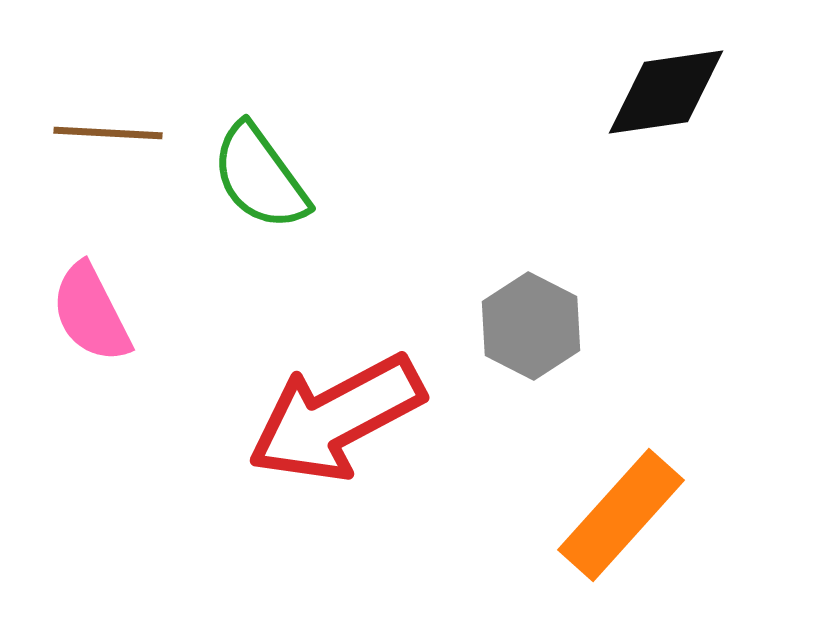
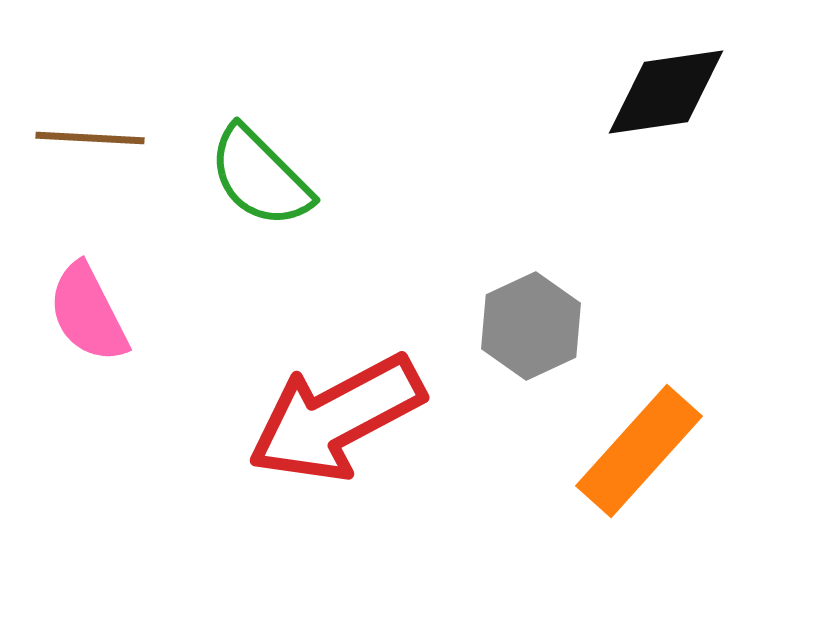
brown line: moved 18 px left, 5 px down
green semicircle: rotated 9 degrees counterclockwise
pink semicircle: moved 3 px left
gray hexagon: rotated 8 degrees clockwise
orange rectangle: moved 18 px right, 64 px up
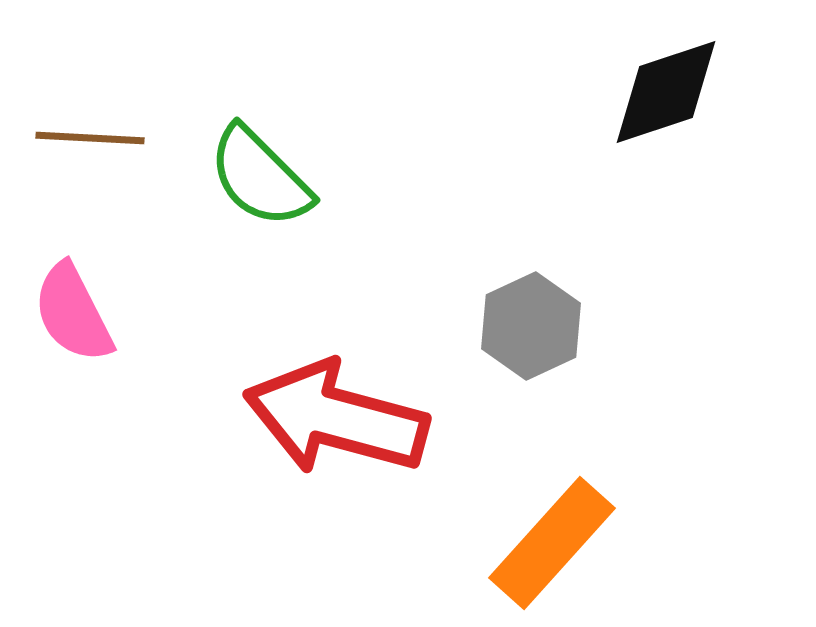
black diamond: rotated 10 degrees counterclockwise
pink semicircle: moved 15 px left
red arrow: rotated 43 degrees clockwise
orange rectangle: moved 87 px left, 92 px down
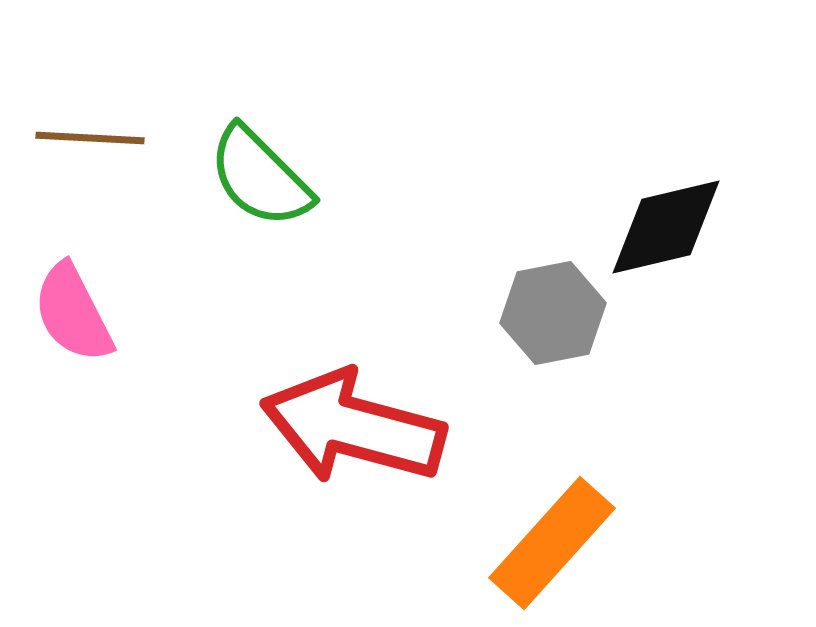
black diamond: moved 135 px down; rotated 5 degrees clockwise
gray hexagon: moved 22 px right, 13 px up; rotated 14 degrees clockwise
red arrow: moved 17 px right, 9 px down
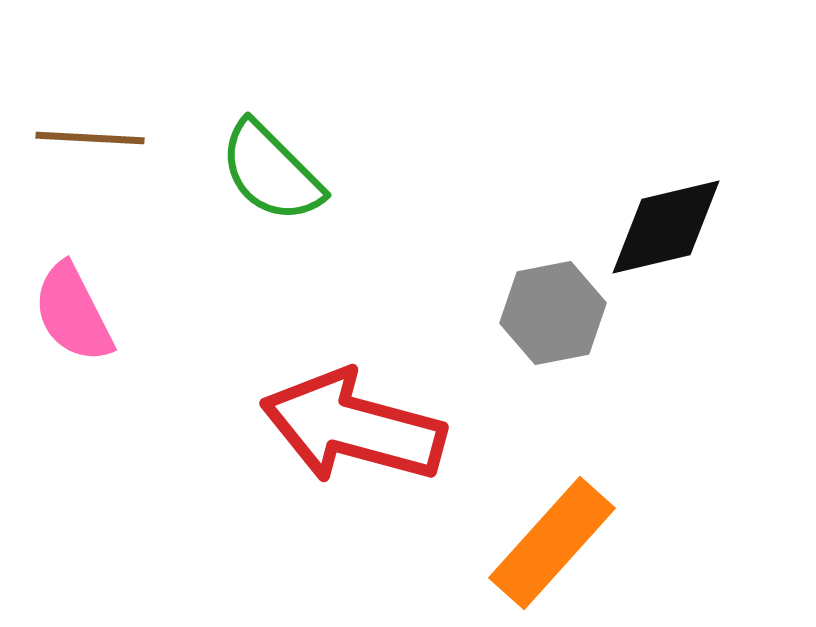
green semicircle: moved 11 px right, 5 px up
